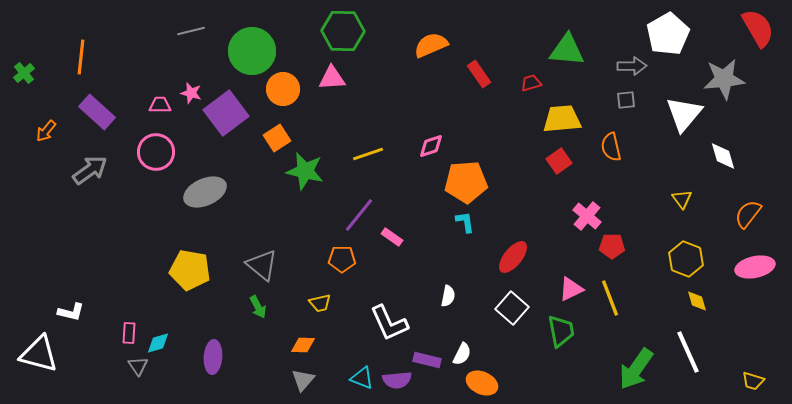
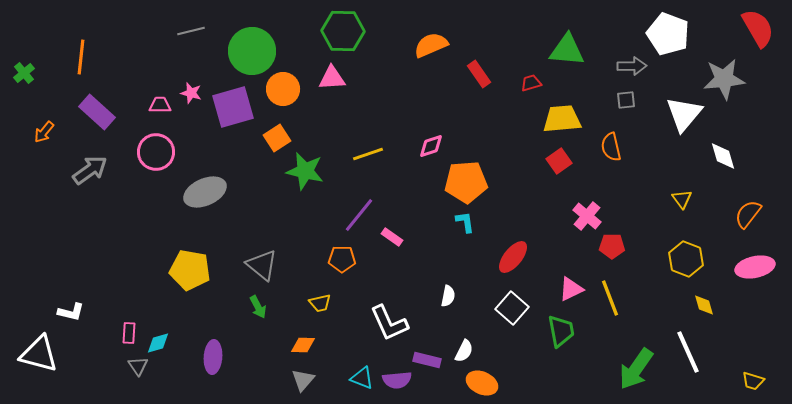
white pentagon at (668, 34): rotated 21 degrees counterclockwise
purple square at (226, 113): moved 7 px right, 6 px up; rotated 21 degrees clockwise
orange arrow at (46, 131): moved 2 px left, 1 px down
yellow diamond at (697, 301): moved 7 px right, 4 px down
white semicircle at (462, 354): moved 2 px right, 3 px up
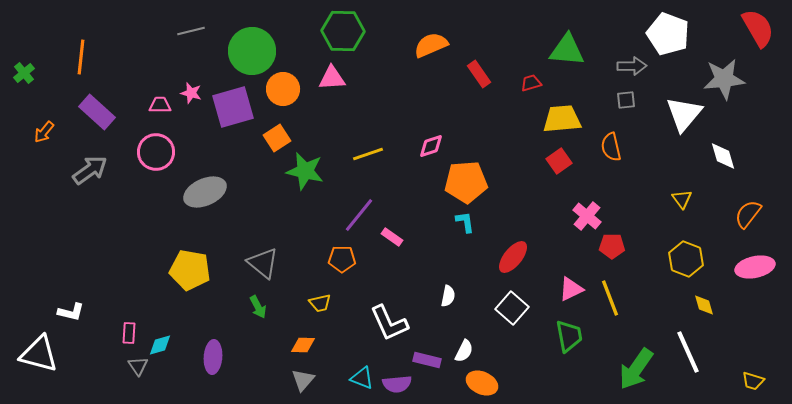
gray triangle at (262, 265): moved 1 px right, 2 px up
green trapezoid at (561, 331): moved 8 px right, 5 px down
cyan diamond at (158, 343): moved 2 px right, 2 px down
purple semicircle at (397, 380): moved 4 px down
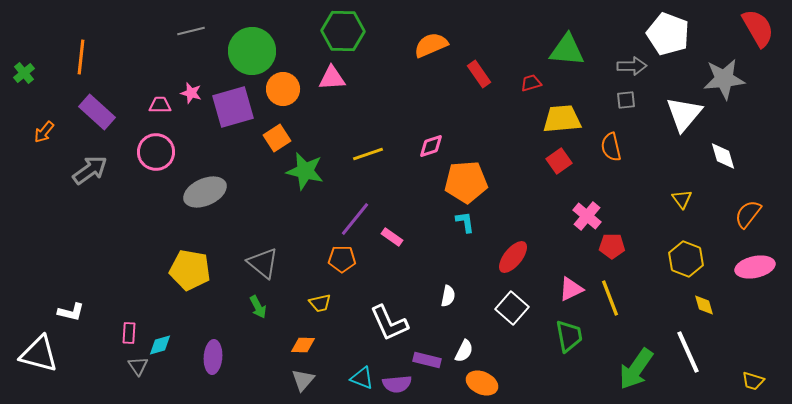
purple line at (359, 215): moved 4 px left, 4 px down
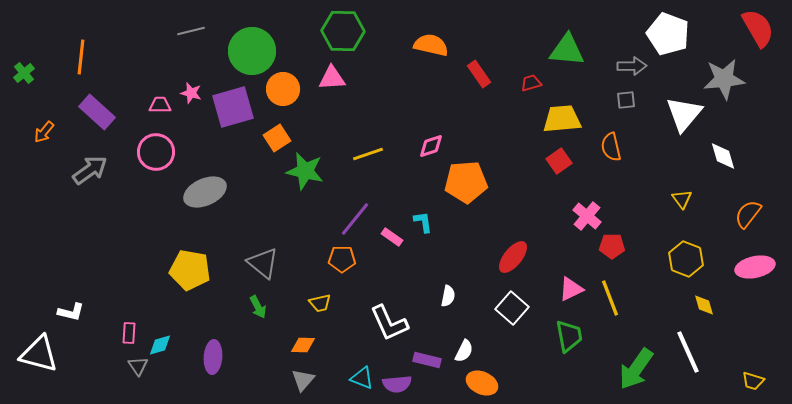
orange semicircle at (431, 45): rotated 36 degrees clockwise
cyan L-shape at (465, 222): moved 42 px left
